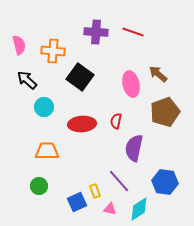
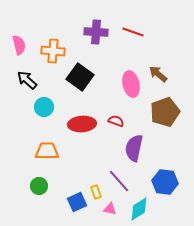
red semicircle: rotated 98 degrees clockwise
yellow rectangle: moved 1 px right, 1 px down
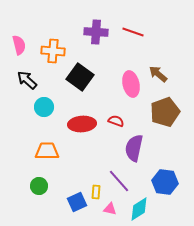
yellow rectangle: rotated 24 degrees clockwise
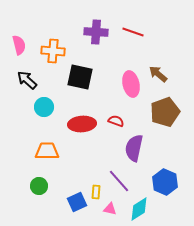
black square: rotated 24 degrees counterclockwise
blue hexagon: rotated 15 degrees clockwise
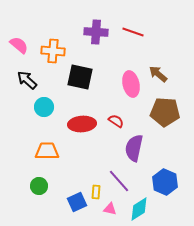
pink semicircle: rotated 36 degrees counterclockwise
brown pentagon: rotated 24 degrees clockwise
red semicircle: rotated 14 degrees clockwise
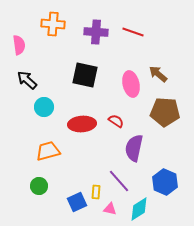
pink semicircle: rotated 42 degrees clockwise
orange cross: moved 27 px up
black square: moved 5 px right, 2 px up
orange trapezoid: moved 1 px right; rotated 15 degrees counterclockwise
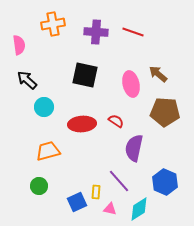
orange cross: rotated 15 degrees counterclockwise
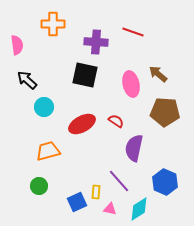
orange cross: rotated 10 degrees clockwise
purple cross: moved 10 px down
pink semicircle: moved 2 px left
red ellipse: rotated 24 degrees counterclockwise
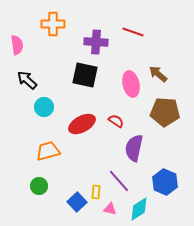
blue square: rotated 18 degrees counterclockwise
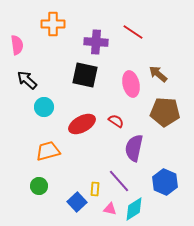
red line: rotated 15 degrees clockwise
yellow rectangle: moved 1 px left, 3 px up
cyan diamond: moved 5 px left
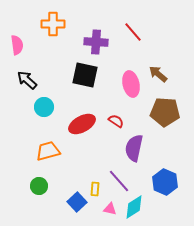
red line: rotated 15 degrees clockwise
cyan diamond: moved 2 px up
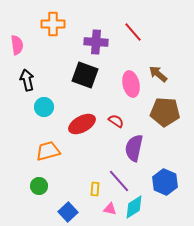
black square: rotated 8 degrees clockwise
black arrow: rotated 35 degrees clockwise
blue square: moved 9 px left, 10 px down
